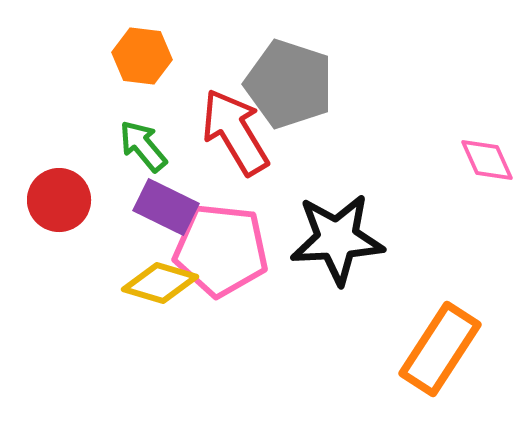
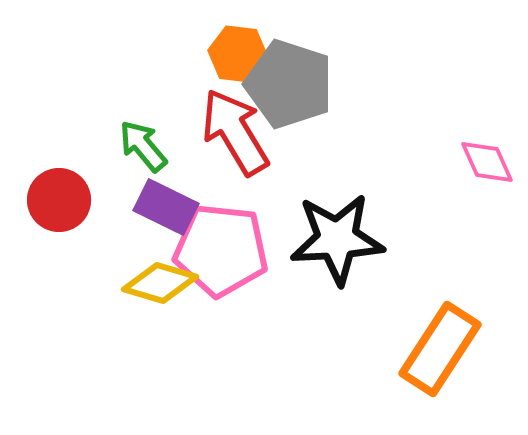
orange hexagon: moved 96 px right, 2 px up
pink diamond: moved 2 px down
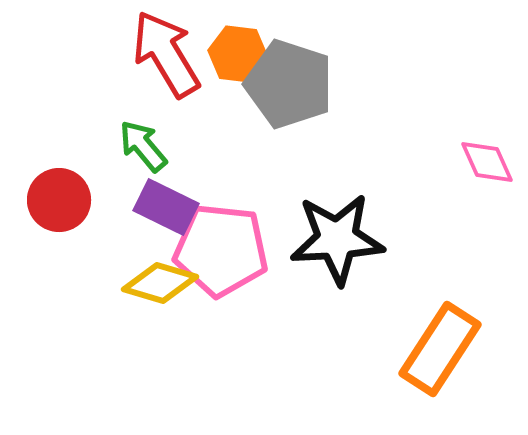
red arrow: moved 69 px left, 78 px up
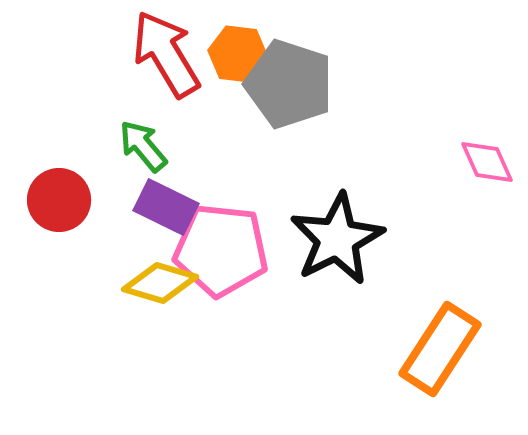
black star: rotated 24 degrees counterclockwise
